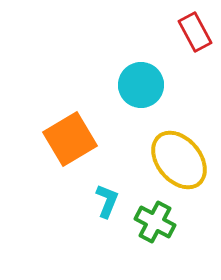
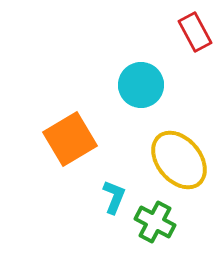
cyan L-shape: moved 7 px right, 4 px up
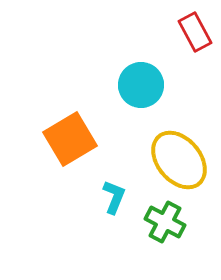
green cross: moved 10 px right
